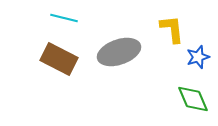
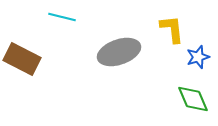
cyan line: moved 2 px left, 1 px up
brown rectangle: moved 37 px left
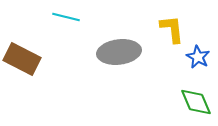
cyan line: moved 4 px right
gray ellipse: rotated 12 degrees clockwise
blue star: rotated 25 degrees counterclockwise
green diamond: moved 3 px right, 3 px down
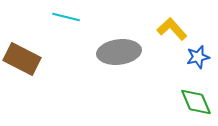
yellow L-shape: rotated 36 degrees counterclockwise
blue star: rotated 30 degrees clockwise
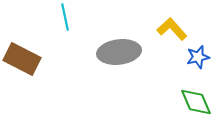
cyan line: moved 1 px left; rotated 64 degrees clockwise
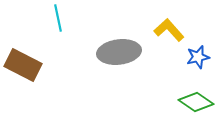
cyan line: moved 7 px left, 1 px down
yellow L-shape: moved 3 px left, 1 px down
brown rectangle: moved 1 px right, 6 px down
green diamond: rotated 32 degrees counterclockwise
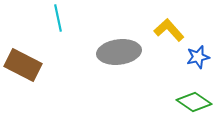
green diamond: moved 2 px left
